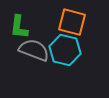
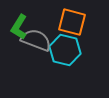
green L-shape: rotated 25 degrees clockwise
gray semicircle: moved 2 px right, 10 px up
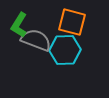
green L-shape: moved 2 px up
cyan hexagon: rotated 16 degrees counterclockwise
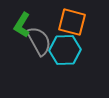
green L-shape: moved 3 px right
gray semicircle: moved 3 px right, 1 px down; rotated 40 degrees clockwise
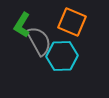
orange square: rotated 8 degrees clockwise
cyan hexagon: moved 3 px left, 6 px down
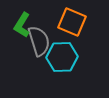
gray semicircle: rotated 12 degrees clockwise
cyan hexagon: moved 1 px down
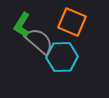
gray semicircle: rotated 32 degrees counterclockwise
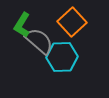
orange square: rotated 24 degrees clockwise
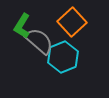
green L-shape: moved 1 px down
cyan hexagon: moved 1 px right; rotated 20 degrees counterclockwise
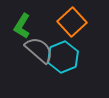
gray semicircle: moved 9 px down
